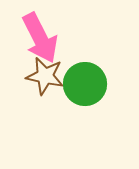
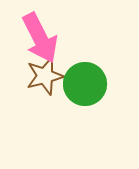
brown star: rotated 27 degrees counterclockwise
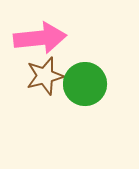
pink arrow: rotated 69 degrees counterclockwise
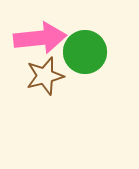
green circle: moved 32 px up
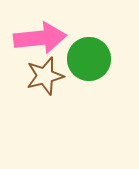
green circle: moved 4 px right, 7 px down
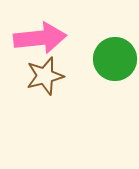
green circle: moved 26 px right
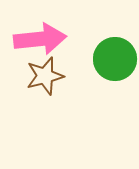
pink arrow: moved 1 px down
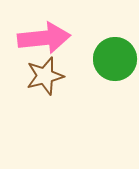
pink arrow: moved 4 px right, 1 px up
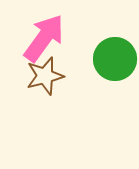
pink arrow: rotated 48 degrees counterclockwise
